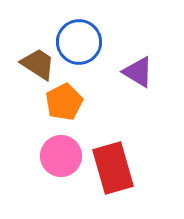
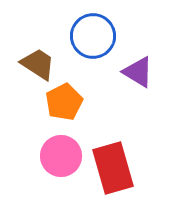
blue circle: moved 14 px right, 6 px up
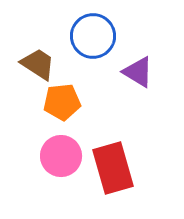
orange pentagon: moved 2 px left; rotated 21 degrees clockwise
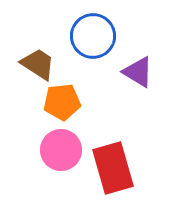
pink circle: moved 6 px up
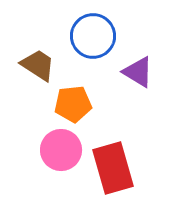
brown trapezoid: moved 1 px down
orange pentagon: moved 11 px right, 2 px down
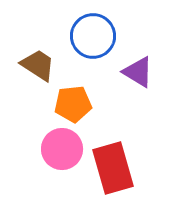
pink circle: moved 1 px right, 1 px up
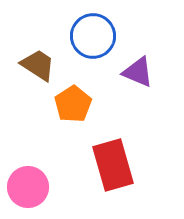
purple triangle: rotated 8 degrees counterclockwise
orange pentagon: rotated 27 degrees counterclockwise
pink circle: moved 34 px left, 38 px down
red rectangle: moved 3 px up
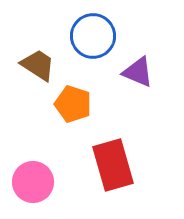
orange pentagon: rotated 21 degrees counterclockwise
pink circle: moved 5 px right, 5 px up
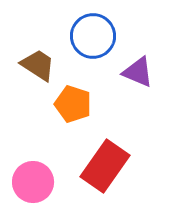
red rectangle: moved 8 px left, 1 px down; rotated 51 degrees clockwise
